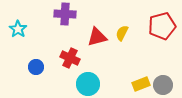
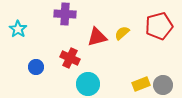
red pentagon: moved 3 px left
yellow semicircle: rotated 21 degrees clockwise
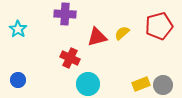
blue circle: moved 18 px left, 13 px down
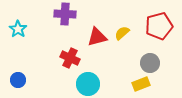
gray circle: moved 13 px left, 22 px up
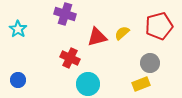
purple cross: rotated 15 degrees clockwise
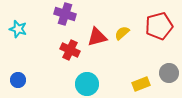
cyan star: rotated 18 degrees counterclockwise
red cross: moved 8 px up
gray circle: moved 19 px right, 10 px down
cyan circle: moved 1 px left
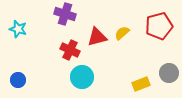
cyan circle: moved 5 px left, 7 px up
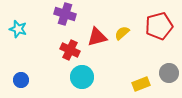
blue circle: moved 3 px right
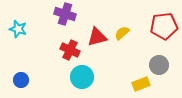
red pentagon: moved 5 px right; rotated 8 degrees clockwise
gray circle: moved 10 px left, 8 px up
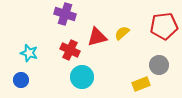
cyan star: moved 11 px right, 24 px down
